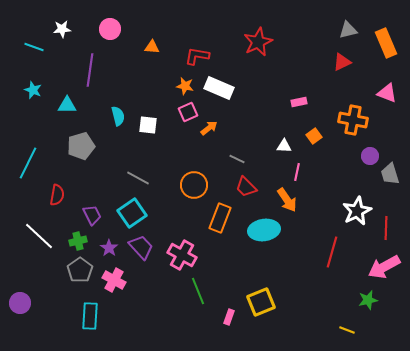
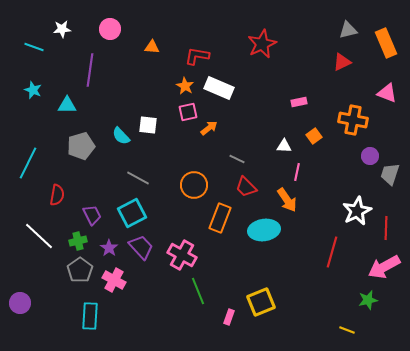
red star at (258, 42): moved 4 px right, 2 px down
orange star at (185, 86): rotated 18 degrees clockwise
pink square at (188, 112): rotated 12 degrees clockwise
cyan semicircle at (118, 116): moved 3 px right, 20 px down; rotated 150 degrees clockwise
gray trapezoid at (390, 174): rotated 35 degrees clockwise
cyan square at (132, 213): rotated 8 degrees clockwise
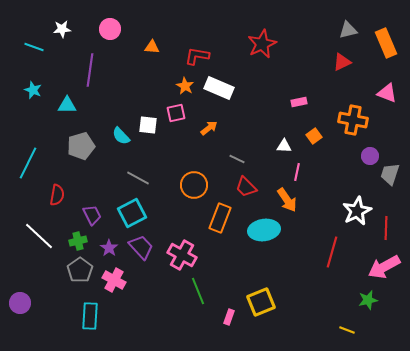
pink square at (188, 112): moved 12 px left, 1 px down
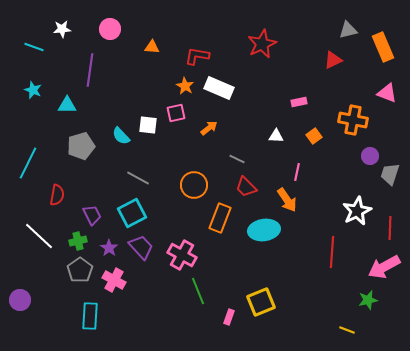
orange rectangle at (386, 43): moved 3 px left, 4 px down
red triangle at (342, 62): moved 9 px left, 2 px up
white triangle at (284, 146): moved 8 px left, 10 px up
red line at (386, 228): moved 4 px right
red line at (332, 252): rotated 12 degrees counterclockwise
purple circle at (20, 303): moved 3 px up
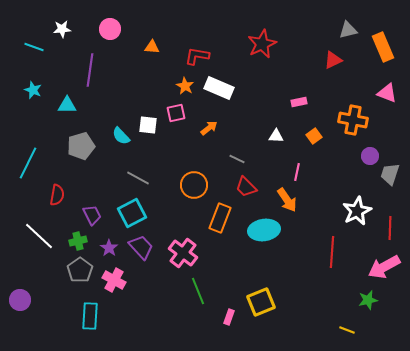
pink cross at (182, 255): moved 1 px right, 2 px up; rotated 8 degrees clockwise
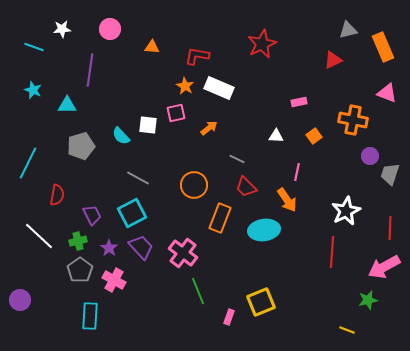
white star at (357, 211): moved 11 px left
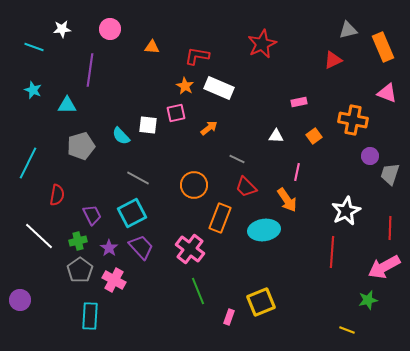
pink cross at (183, 253): moved 7 px right, 4 px up
